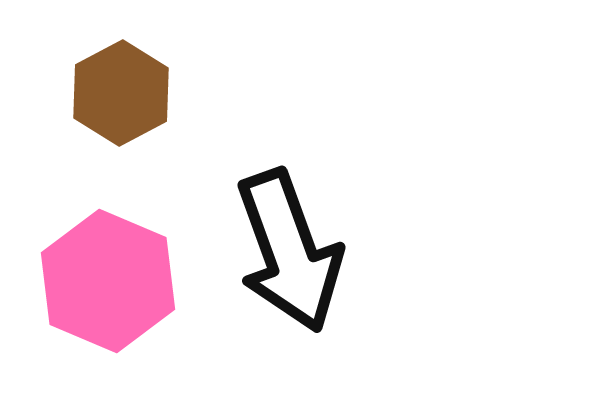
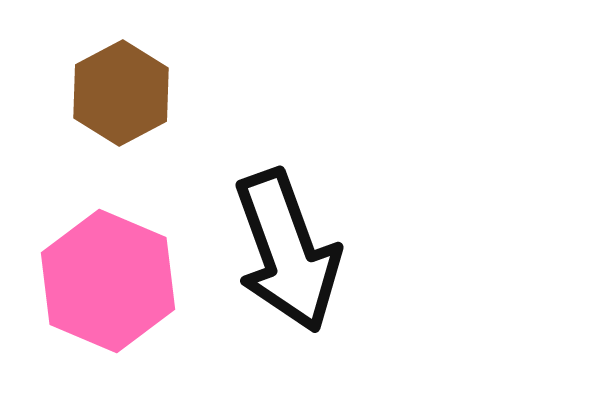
black arrow: moved 2 px left
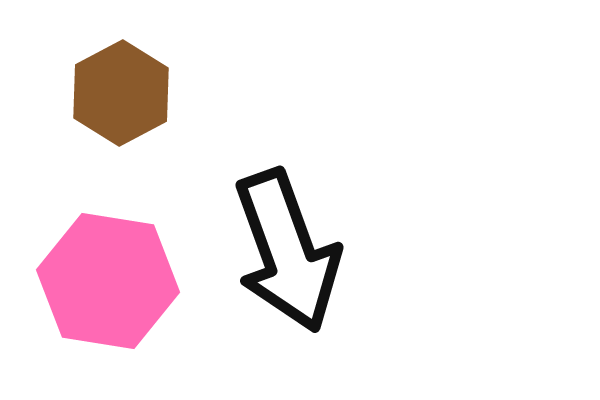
pink hexagon: rotated 14 degrees counterclockwise
